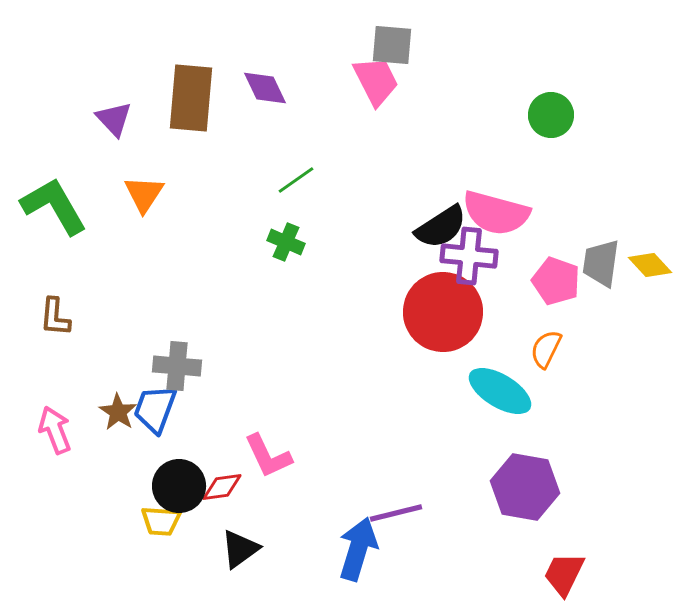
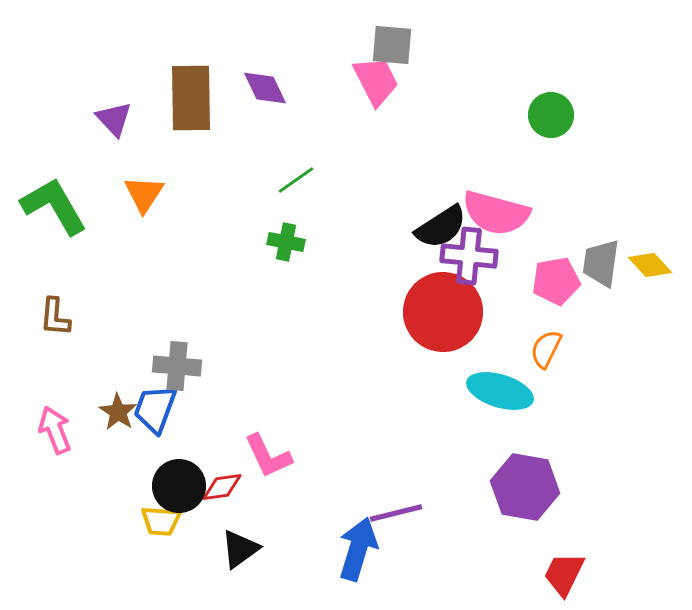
brown rectangle: rotated 6 degrees counterclockwise
green cross: rotated 12 degrees counterclockwise
pink pentagon: rotated 30 degrees counterclockwise
cyan ellipse: rotated 14 degrees counterclockwise
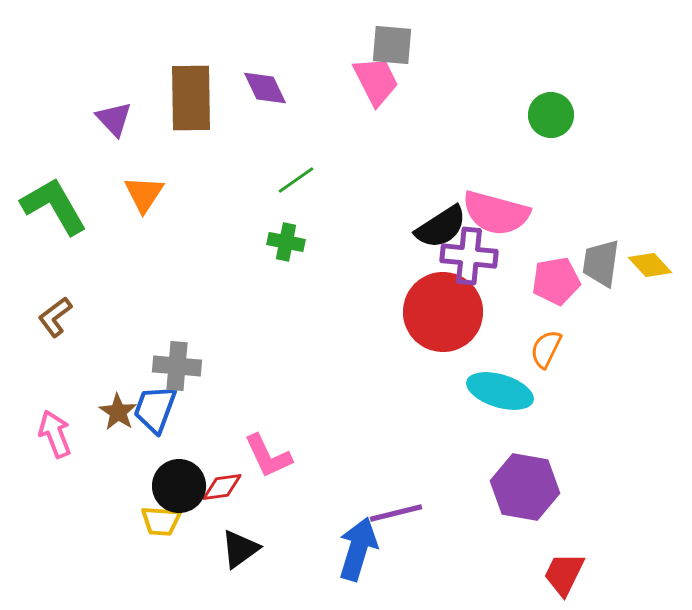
brown L-shape: rotated 48 degrees clockwise
pink arrow: moved 4 px down
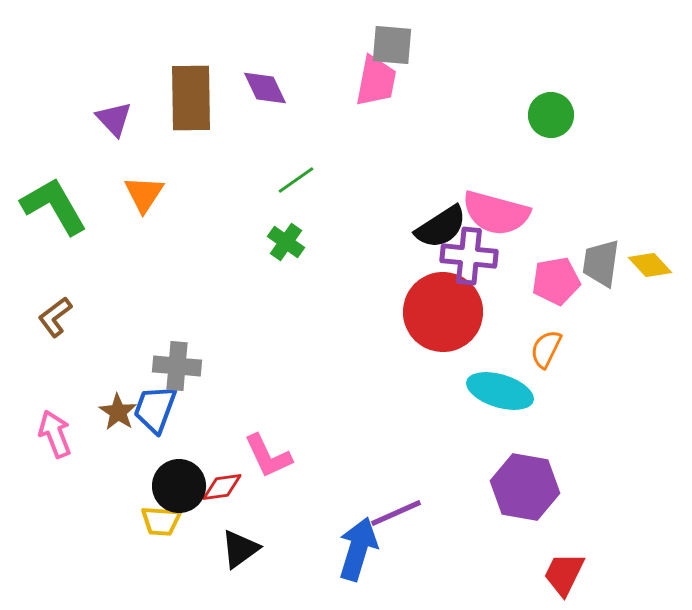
pink trapezoid: rotated 38 degrees clockwise
green cross: rotated 24 degrees clockwise
purple line: rotated 10 degrees counterclockwise
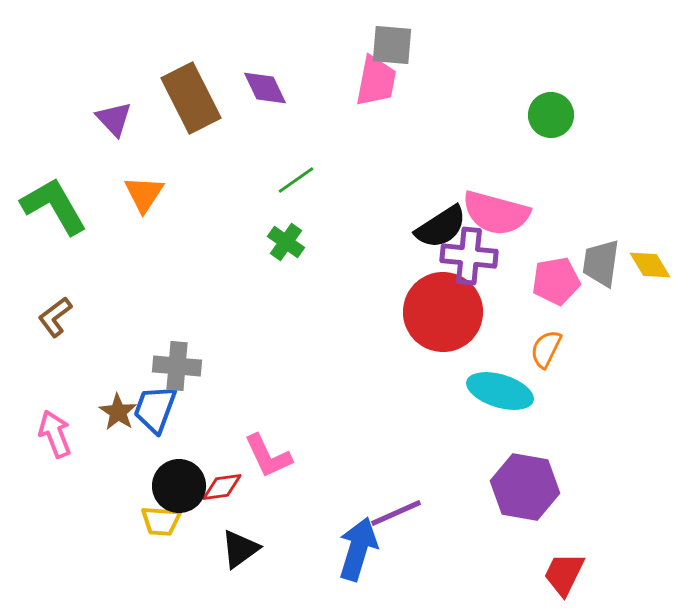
brown rectangle: rotated 26 degrees counterclockwise
yellow diamond: rotated 12 degrees clockwise
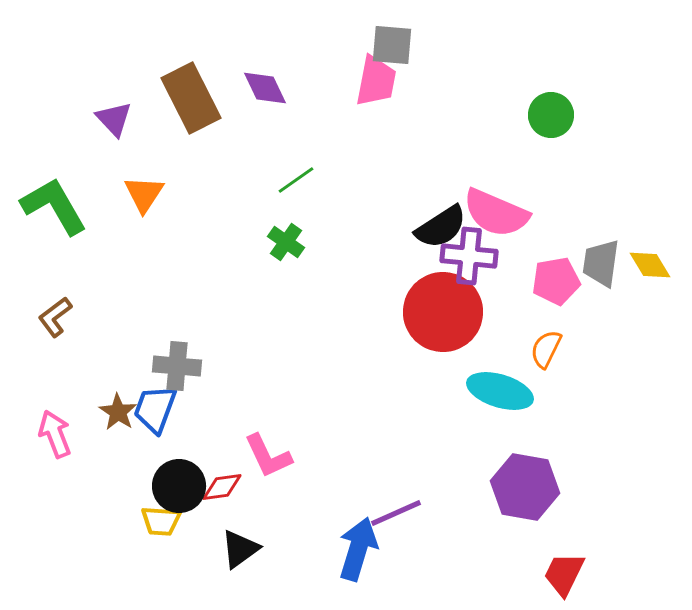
pink semicircle: rotated 8 degrees clockwise
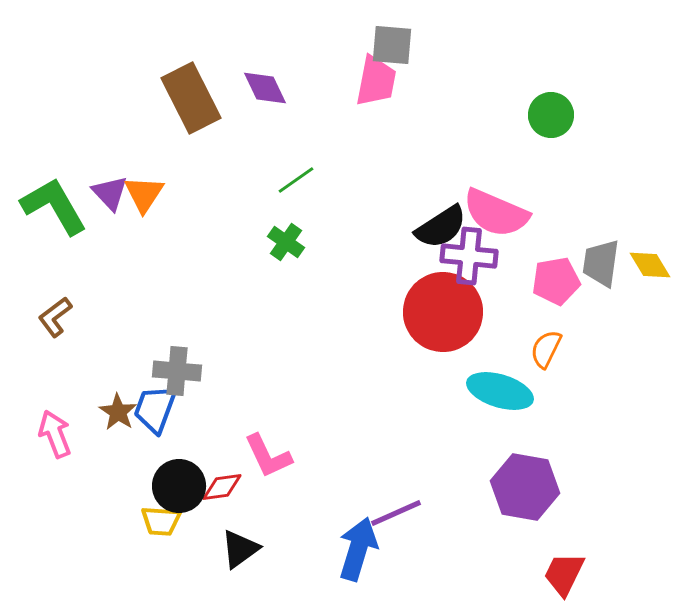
purple triangle: moved 4 px left, 74 px down
gray cross: moved 5 px down
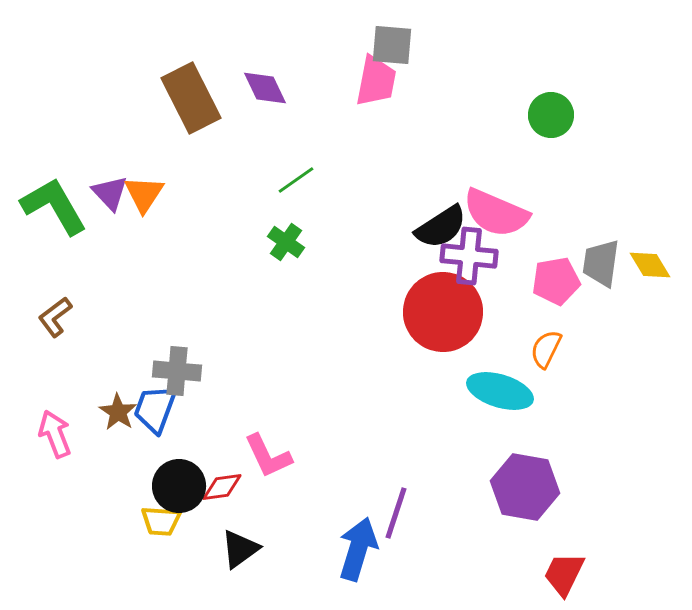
purple line: rotated 48 degrees counterclockwise
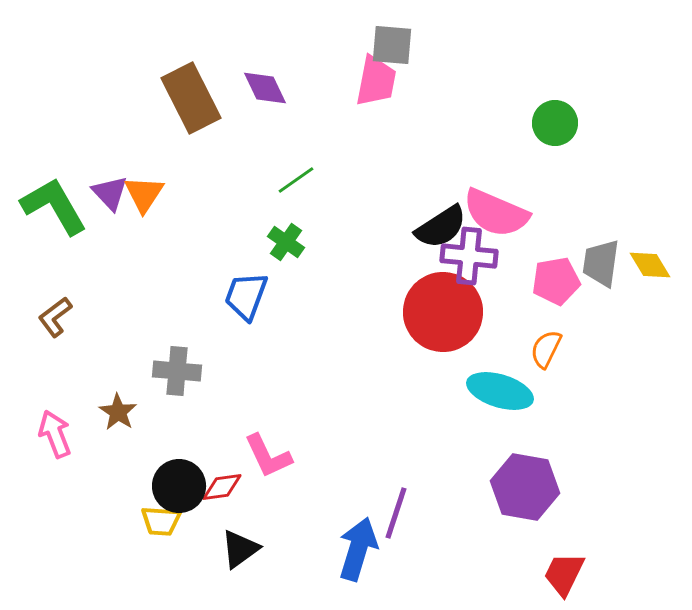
green circle: moved 4 px right, 8 px down
blue trapezoid: moved 91 px right, 113 px up
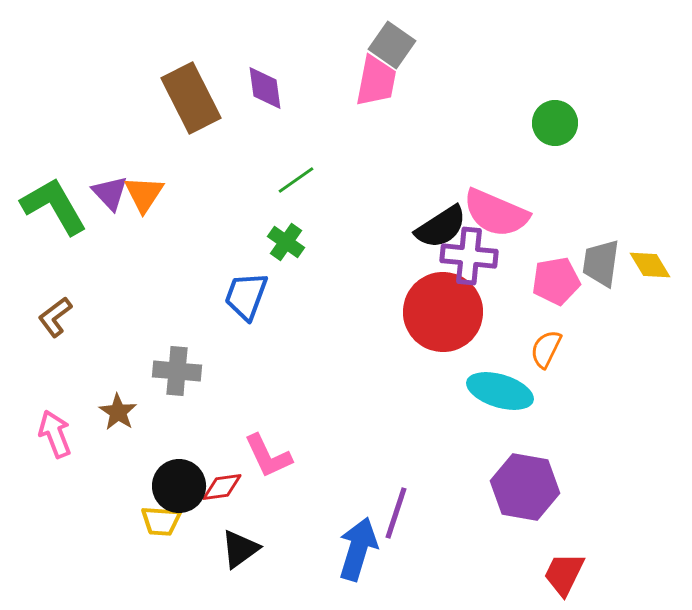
gray square: rotated 30 degrees clockwise
purple diamond: rotated 18 degrees clockwise
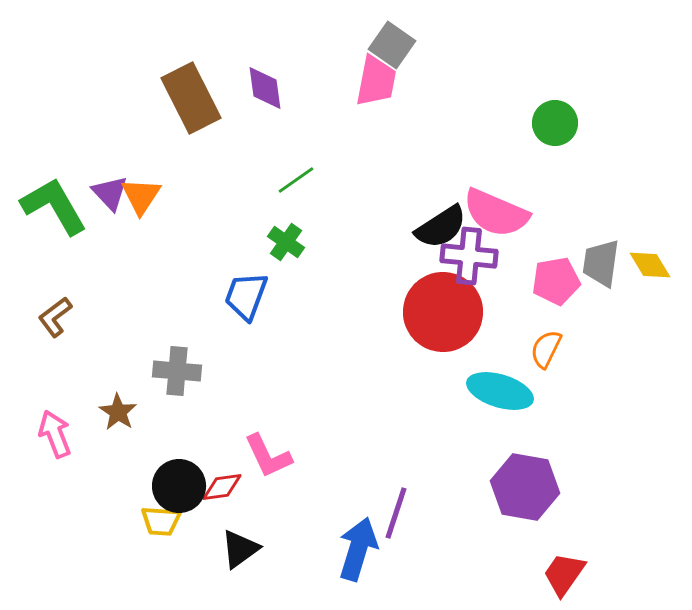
orange triangle: moved 3 px left, 2 px down
red trapezoid: rotated 9 degrees clockwise
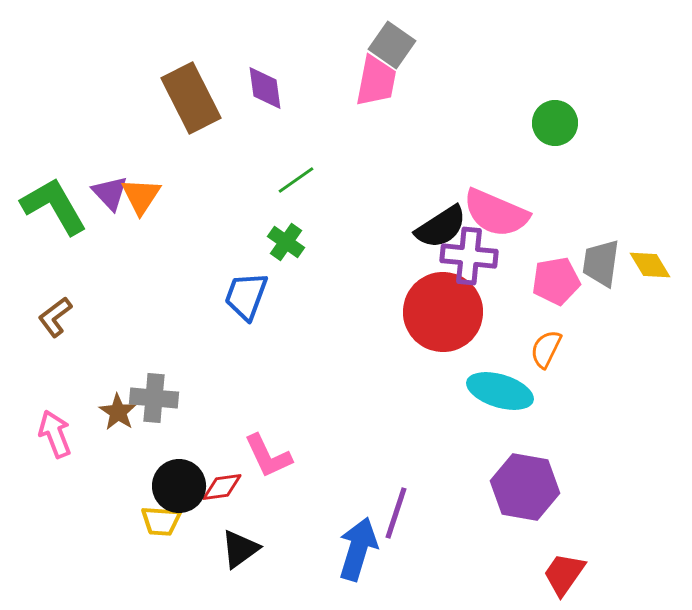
gray cross: moved 23 px left, 27 px down
